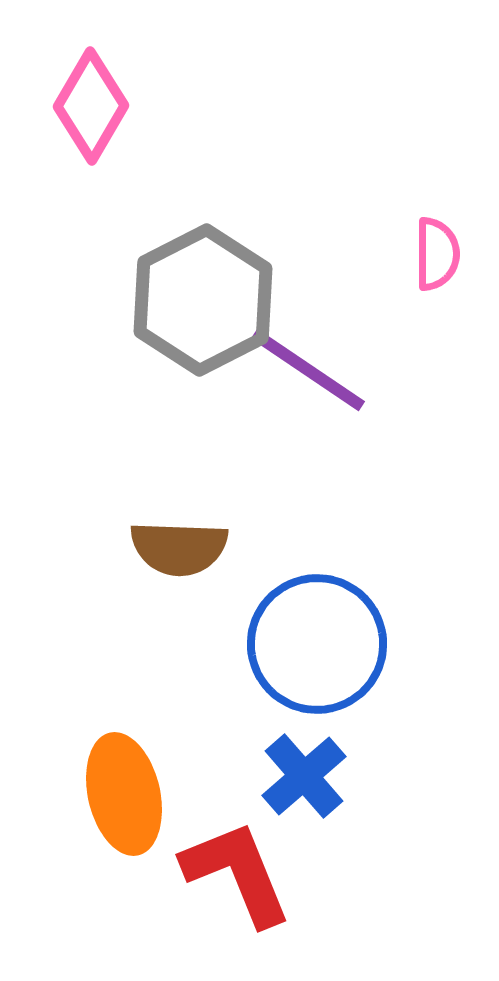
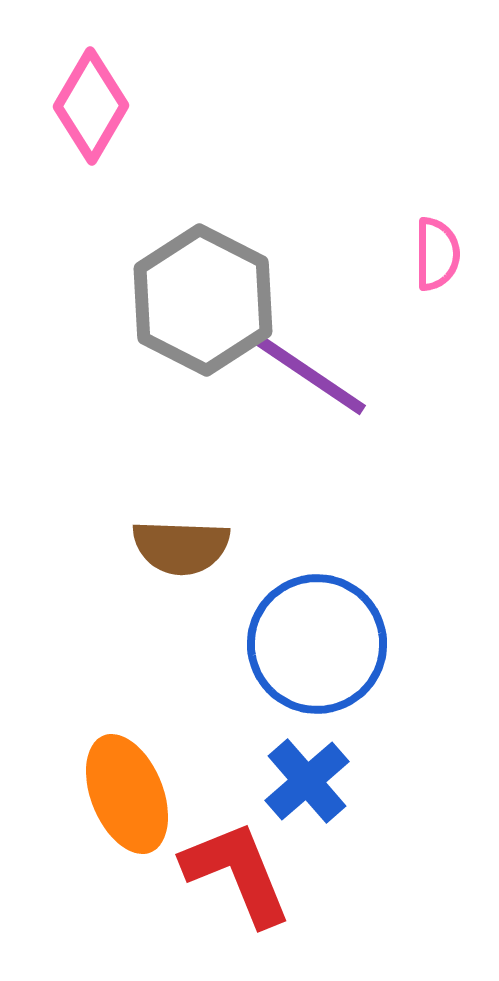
gray hexagon: rotated 6 degrees counterclockwise
purple line: moved 1 px right, 4 px down
brown semicircle: moved 2 px right, 1 px up
blue cross: moved 3 px right, 5 px down
orange ellipse: moved 3 px right; rotated 9 degrees counterclockwise
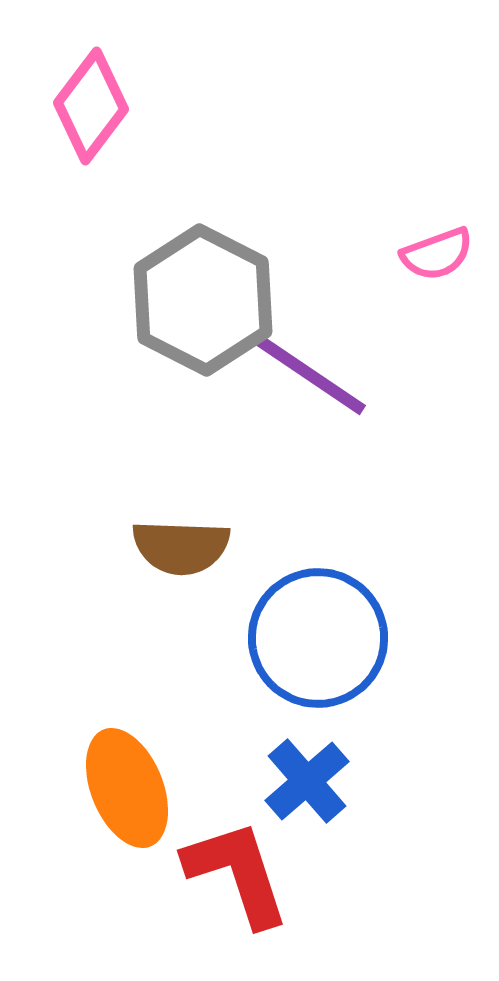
pink diamond: rotated 7 degrees clockwise
pink semicircle: rotated 70 degrees clockwise
blue circle: moved 1 px right, 6 px up
orange ellipse: moved 6 px up
red L-shape: rotated 4 degrees clockwise
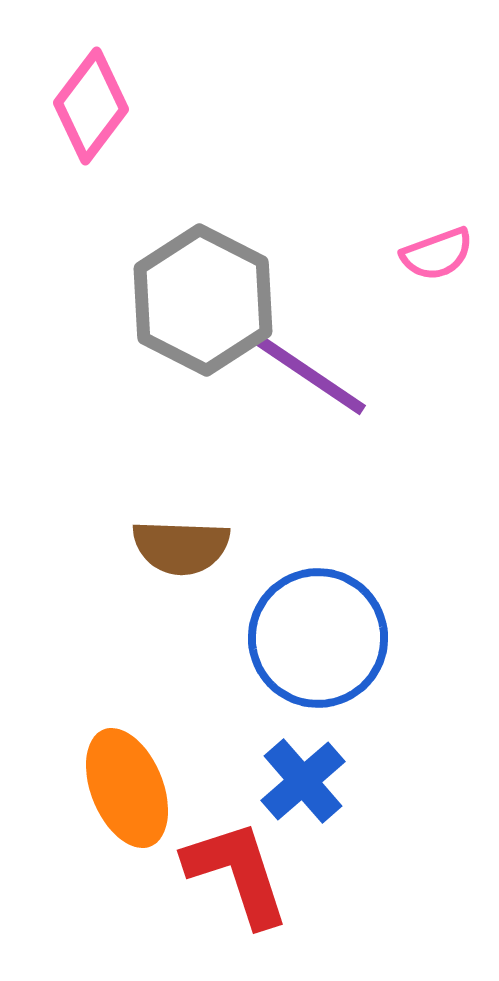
blue cross: moved 4 px left
